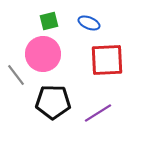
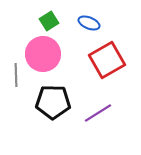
green square: rotated 18 degrees counterclockwise
red square: rotated 27 degrees counterclockwise
gray line: rotated 35 degrees clockwise
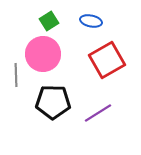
blue ellipse: moved 2 px right, 2 px up; rotated 10 degrees counterclockwise
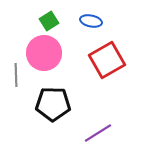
pink circle: moved 1 px right, 1 px up
black pentagon: moved 2 px down
purple line: moved 20 px down
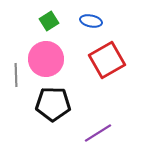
pink circle: moved 2 px right, 6 px down
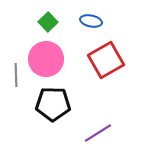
green square: moved 1 px left, 1 px down; rotated 12 degrees counterclockwise
red square: moved 1 px left
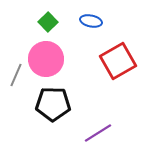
red square: moved 12 px right, 1 px down
gray line: rotated 25 degrees clockwise
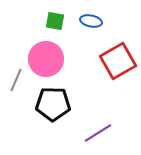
green square: moved 7 px right, 1 px up; rotated 36 degrees counterclockwise
gray line: moved 5 px down
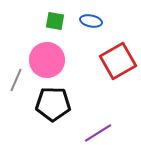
pink circle: moved 1 px right, 1 px down
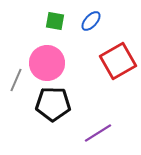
blue ellipse: rotated 60 degrees counterclockwise
pink circle: moved 3 px down
